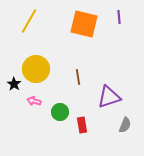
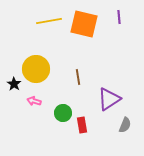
yellow line: moved 20 px right; rotated 50 degrees clockwise
purple triangle: moved 2 px down; rotated 15 degrees counterclockwise
green circle: moved 3 px right, 1 px down
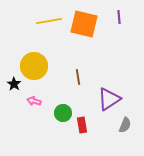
yellow circle: moved 2 px left, 3 px up
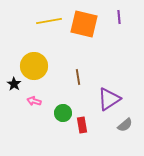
gray semicircle: rotated 28 degrees clockwise
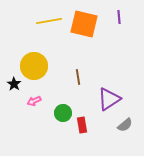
pink arrow: rotated 40 degrees counterclockwise
